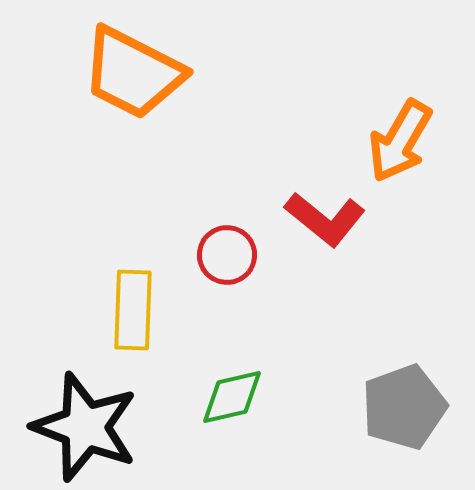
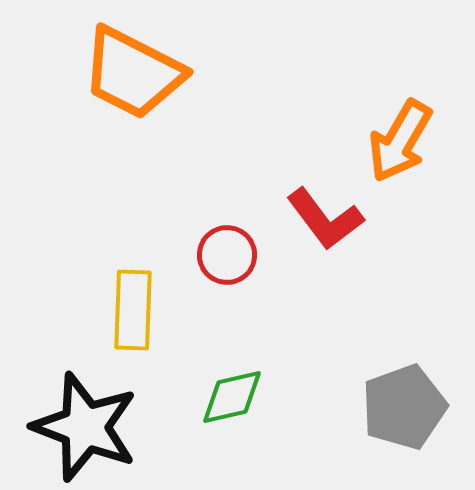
red L-shape: rotated 14 degrees clockwise
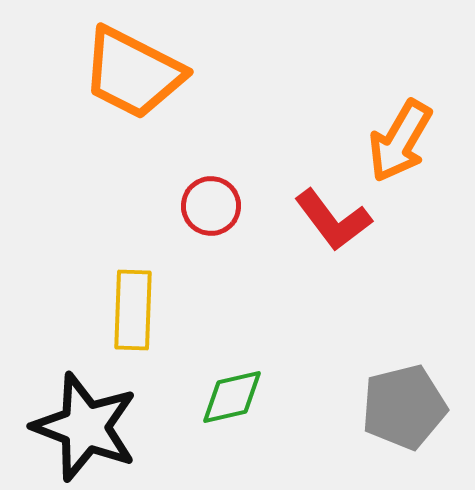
red L-shape: moved 8 px right, 1 px down
red circle: moved 16 px left, 49 px up
gray pentagon: rotated 6 degrees clockwise
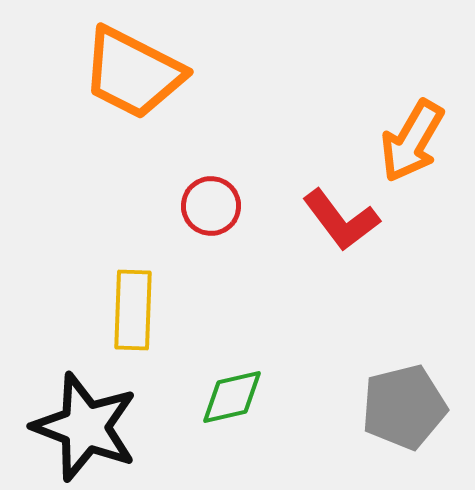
orange arrow: moved 12 px right
red L-shape: moved 8 px right
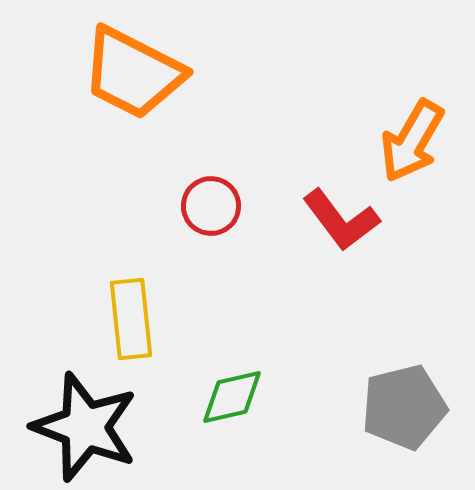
yellow rectangle: moved 2 px left, 9 px down; rotated 8 degrees counterclockwise
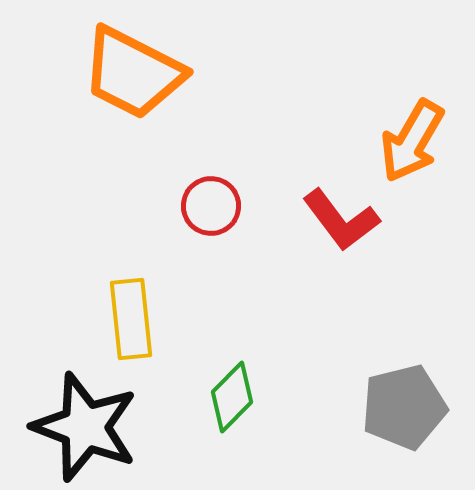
green diamond: rotated 32 degrees counterclockwise
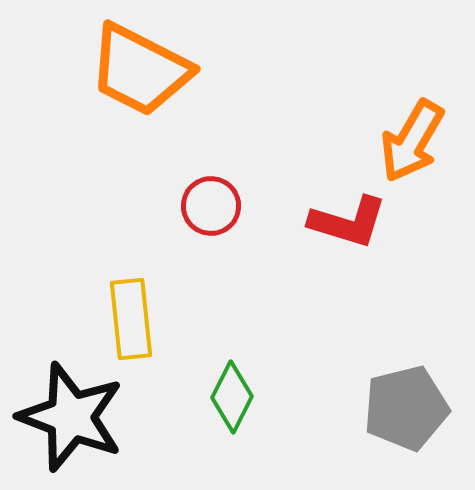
orange trapezoid: moved 7 px right, 3 px up
red L-shape: moved 7 px right, 2 px down; rotated 36 degrees counterclockwise
green diamond: rotated 18 degrees counterclockwise
gray pentagon: moved 2 px right, 1 px down
black star: moved 14 px left, 10 px up
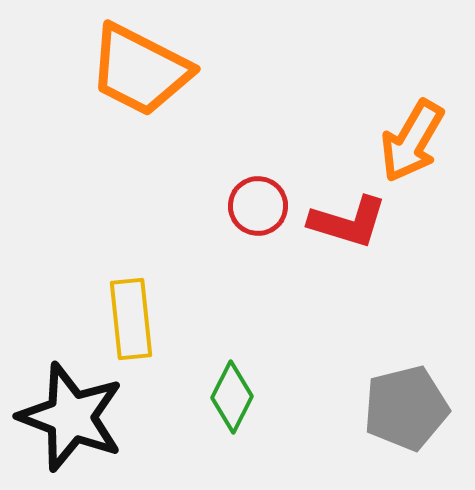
red circle: moved 47 px right
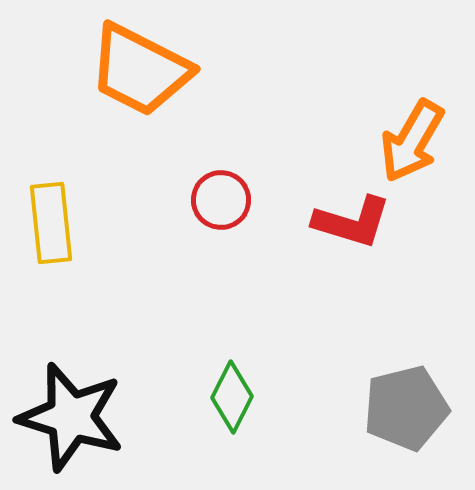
red circle: moved 37 px left, 6 px up
red L-shape: moved 4 px right
yellow rectangle: moved 80 px left, 96 px up
black star: rotated 4 degrees counterclockwise
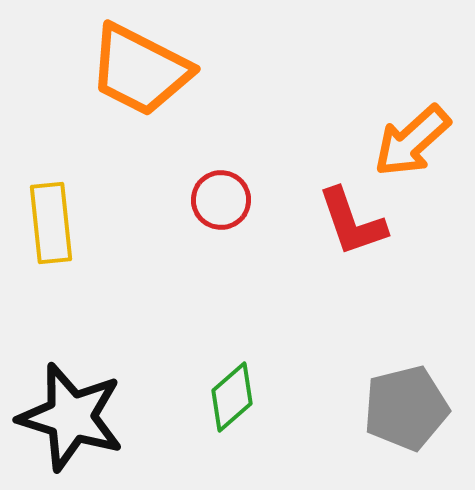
orange arrow: rotated 18 degrees clockwise
red L-shape: rotated 54 degrees clockwise
green diamond: rotated 22 degrees clockwise
